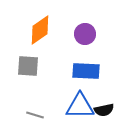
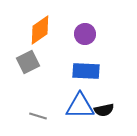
gray square: moved 4 px up; rotated 30 degrees counterclockwise
gray line: moved 3 px right, 1 px down
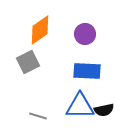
blue rectangle: moved 1 px right
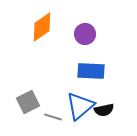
orange diamond: moved 2 px right, 3 px up
gray square: moved 40 px down
blue rectangle: moved 4 px right
blue triangle: rotated 40 degrees counterclockwise
gray line: moved 15 px right, 1 px down
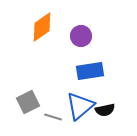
purple circle: moved 4 px left, 2 px down
blue rectangle: moved 1 px left; rotated 12 degrees counterclockwise
black semicircle: moved 1 px right
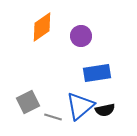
blue rectangle: moved 7 px right, 2 px down
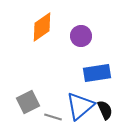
black semicircle: rotated 102 degrees counterclockwise
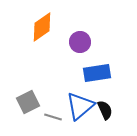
purple circle: moved 1 px left, 6 px down
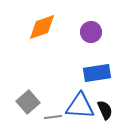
orange diamond: rotated 16 degrees clockwise
purple circle: moved 11 px right, 10 px up
gray square: rotated 15 degrees counterclockwise
blue triangle: rotated 44 degrees clockwise
gray line: rotated 24 degrees counterclockwise
